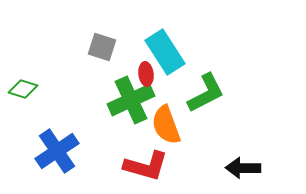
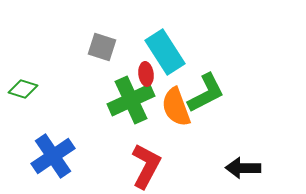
orange semicircle: moved 10 px right, 18 px up
blue cross: moved 4 px left, 5 px down
red L-shape: rotated 78 degrees counterclockwise
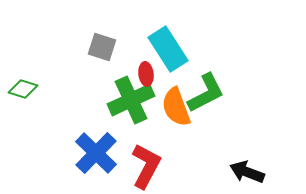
cyan rectangle: moved 3 px right, 3 px up
blue cross: moved 43 px right, 3 px up; rotated 12 degrees counterclockwise
black arrow: moved 4 px right, 4 px down; rotated 20 degrees clockwise
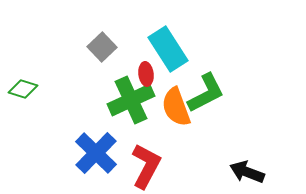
gray square: rotated 28 degrees clockwise
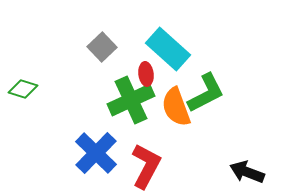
cyan rectangle: rotated 15 degrees counterclockwise
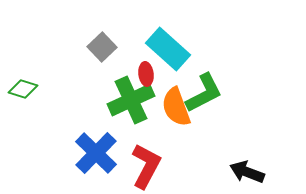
green L-shape: moved 2 px left
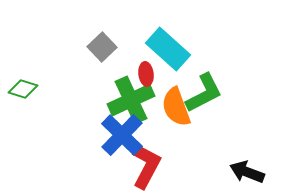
blue cross: moved 26 px right, 18 px up
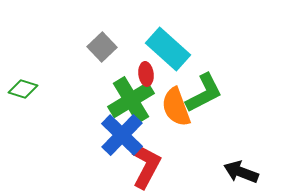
green cross: rotated 6 degrees counterclockwise
black arrow: moved 6 px left
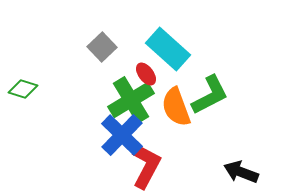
red ellipse: rotated 30 degrees counterclockwise
green L-shape: moved 6 px right, 2 px down
